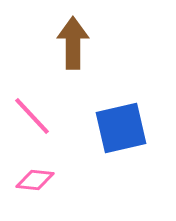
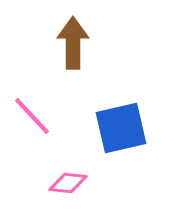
pink diamond: moved 33 px right, 3 px down
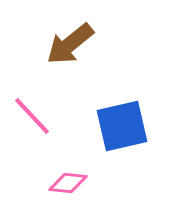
brown arrow: moved 3 px left, 1 px down; rotated 129 degrees counterclockwise
blue square: moved 1 px right, 2 px up
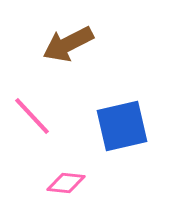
brown arrow: moved 2 px left; rotated 12 degrees clockwise
pink diamond: moved 2 px left
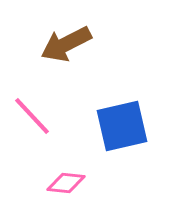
brown arrow: moved 2 px left
